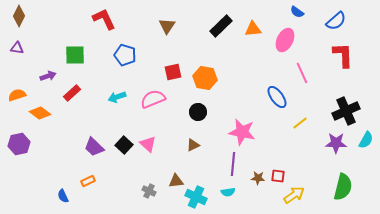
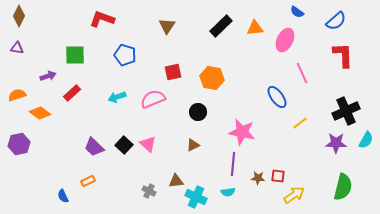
red L-shape at (104, 19): moved 2 px left; rotated 45 degrees counterclockwise
orange triangle at (253, 29): moved 2 px right, 1 px up
orange hexagon at (205, 78): moved 7 px right
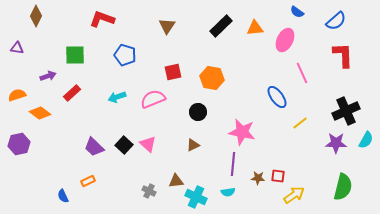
brown diamond at (19, 16): moved 17 px right
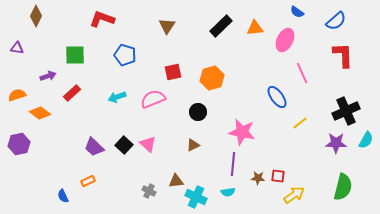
orange hexagon at (212, 78): rotated 25 degrees counterclockwise
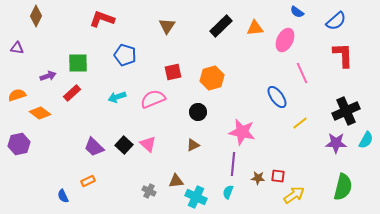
green square at (75, 55): moved 3 px right, 8 px down
cyan semicircle at (228, 192): rotated 120 degrees clockwise
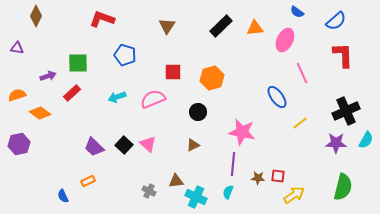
red square at (173, 72): rotated 12 degrees clockwise
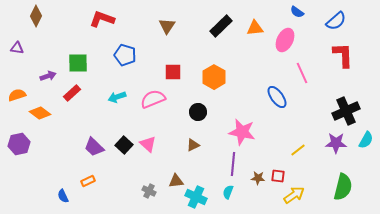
orange hexagon at (212, 78): moved 2 px right, 1 px up; rotated 15 degrees counterclockwise
yellow line at (300, 123): moved 2 px left, 27 px down
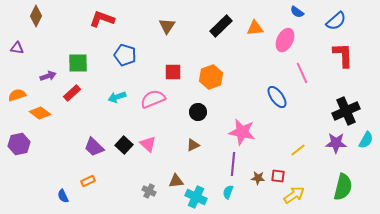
orange hexagon at (214, 77): moved 3 px left; rotated 10 degrees clockwise
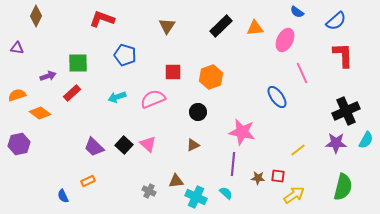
cyan semicircle at (228, 192): moved 2 px left, 1 px down; rotated 112 degrees clockwise
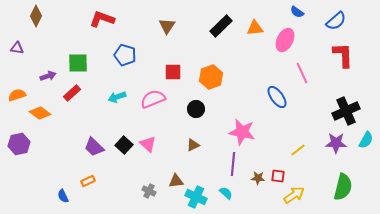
black circle at (198, 112): moved 2 px left, 3 px up
